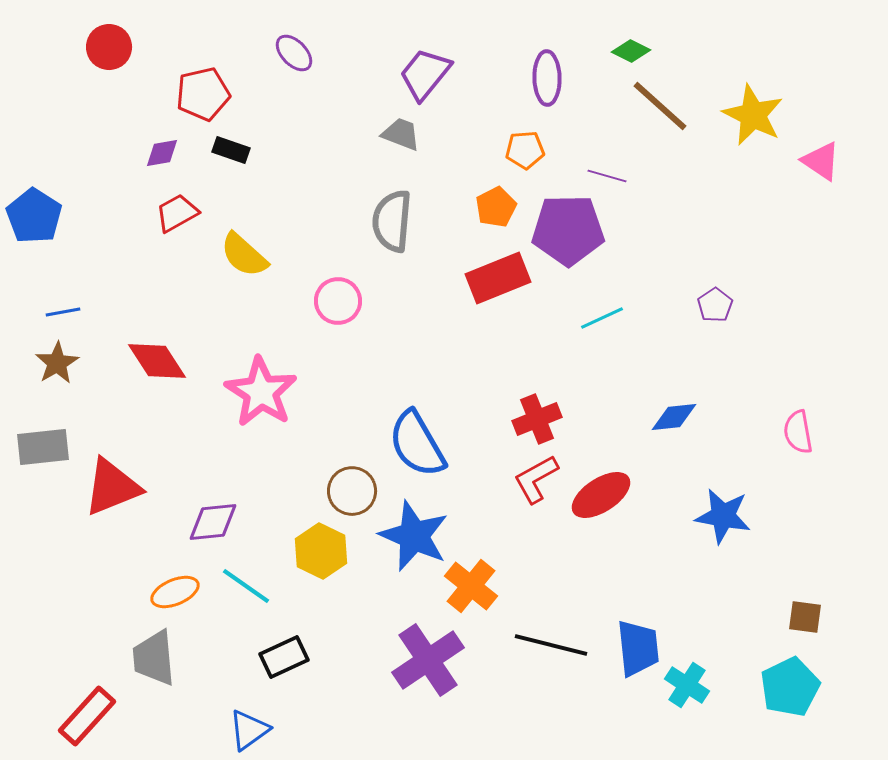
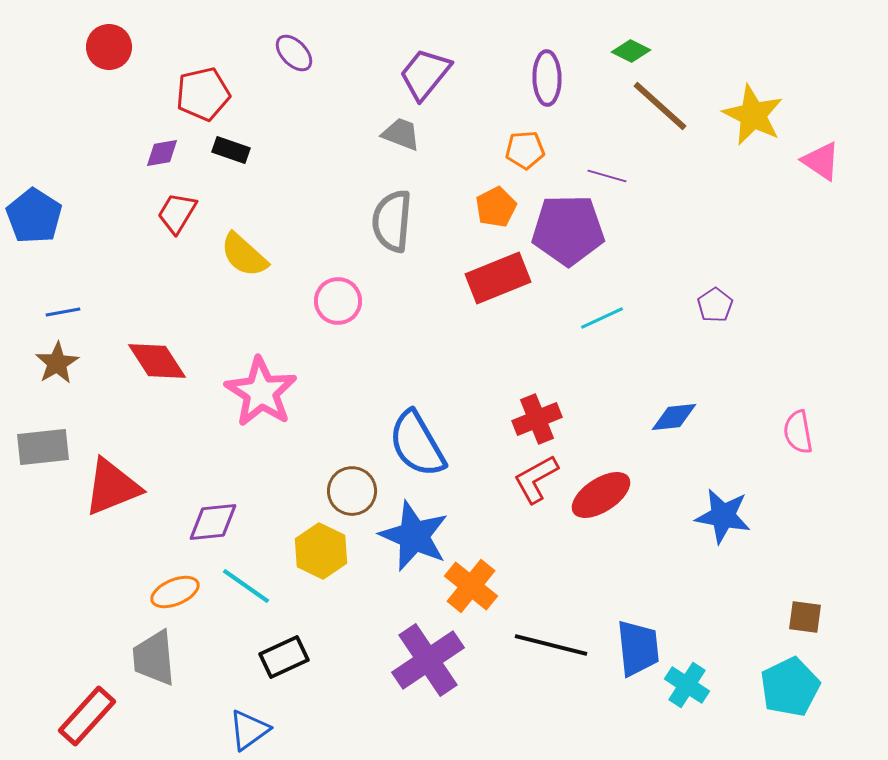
red trapezoid at (177, 213): rotated 30 degrees counterclockwise
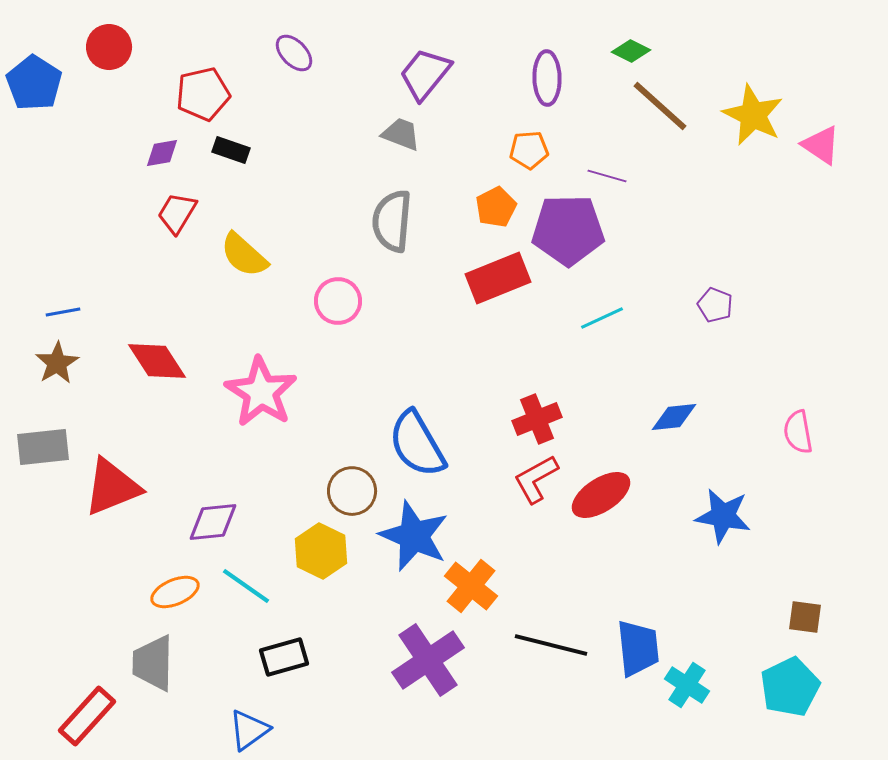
orange pentagon at (525, 150): moved 4 px right
pink triangle at (821, 161): moved 16 px up
blue pentagon at (34, 216): moved 133 px up
purple pentagon at (715, 305): rotated 16 degrees counterclockwise
black rectangle at (284, 657): rotated 9 degrees clockwise
gray trapezoid at (154, 658): moved 1 px left, 5 px down; rotated 6 degrees clockwise
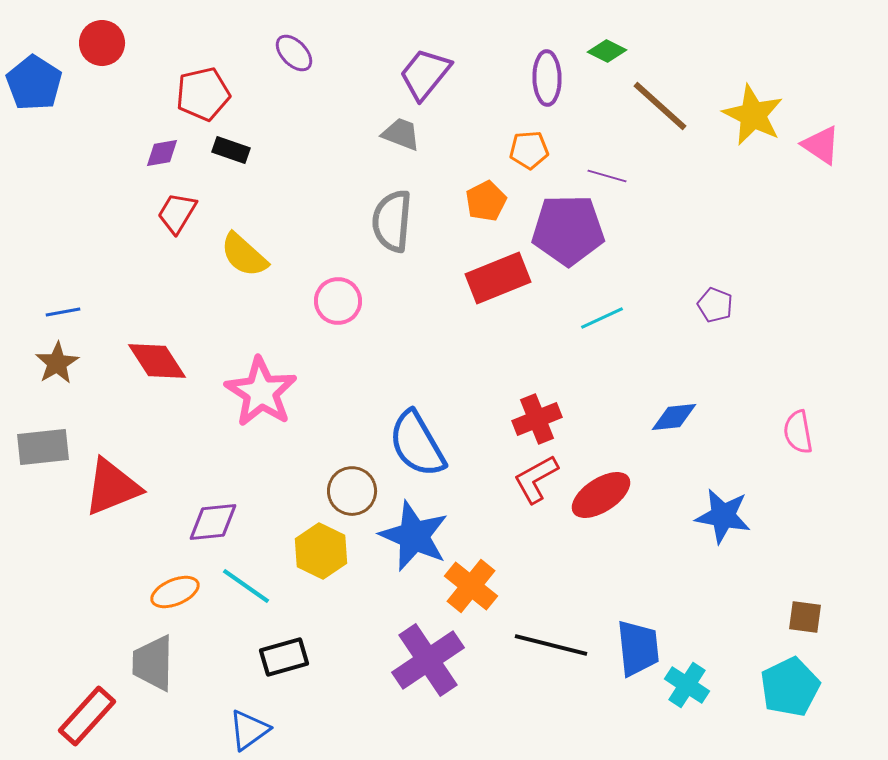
red circle at (109, 47): moved 7 px left, 4 px up
green diamond at (631, 51): moved 24 px left
orange pentagon at (496, 207): moved 10 px left, 6 px up
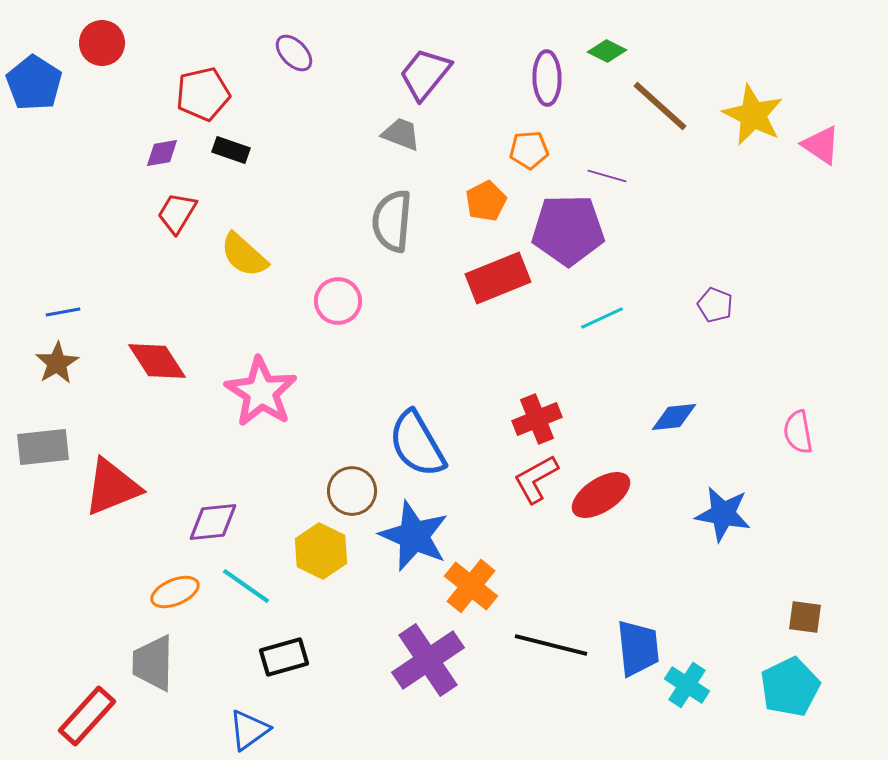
blue star at (723, 516): moved 2 px up
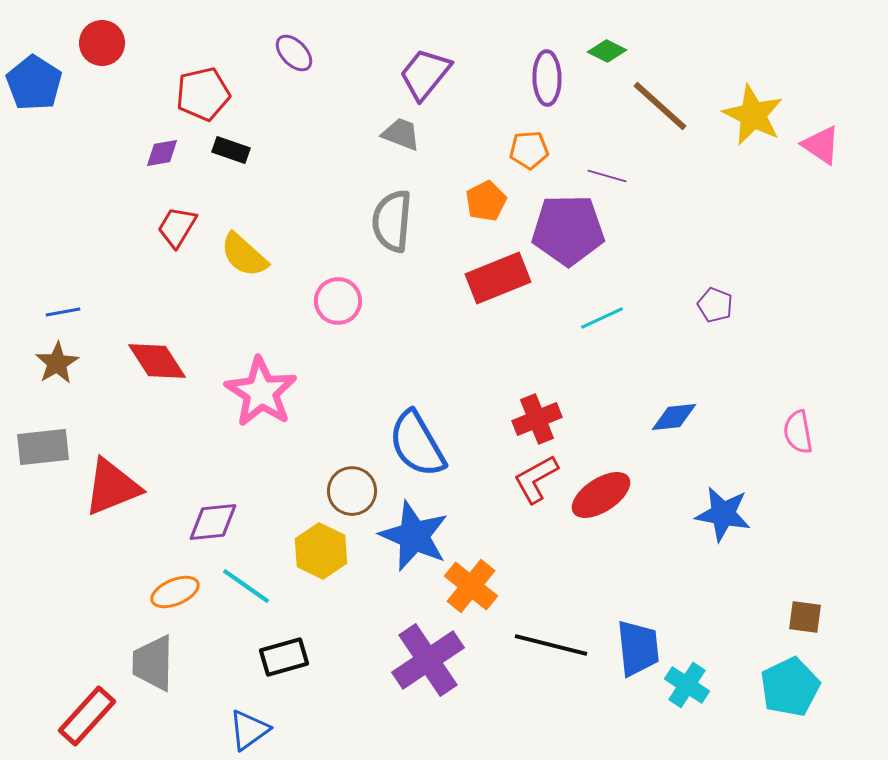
red trapezoid at (177, 213): moved 14 px down
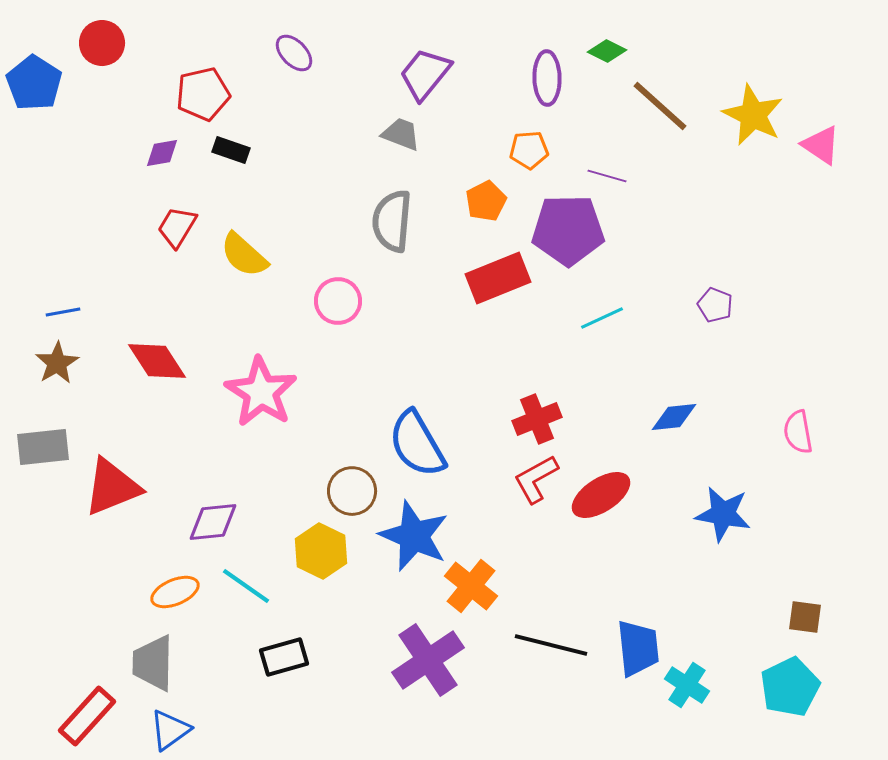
blue triangle at (249, 730): moved 79 px left
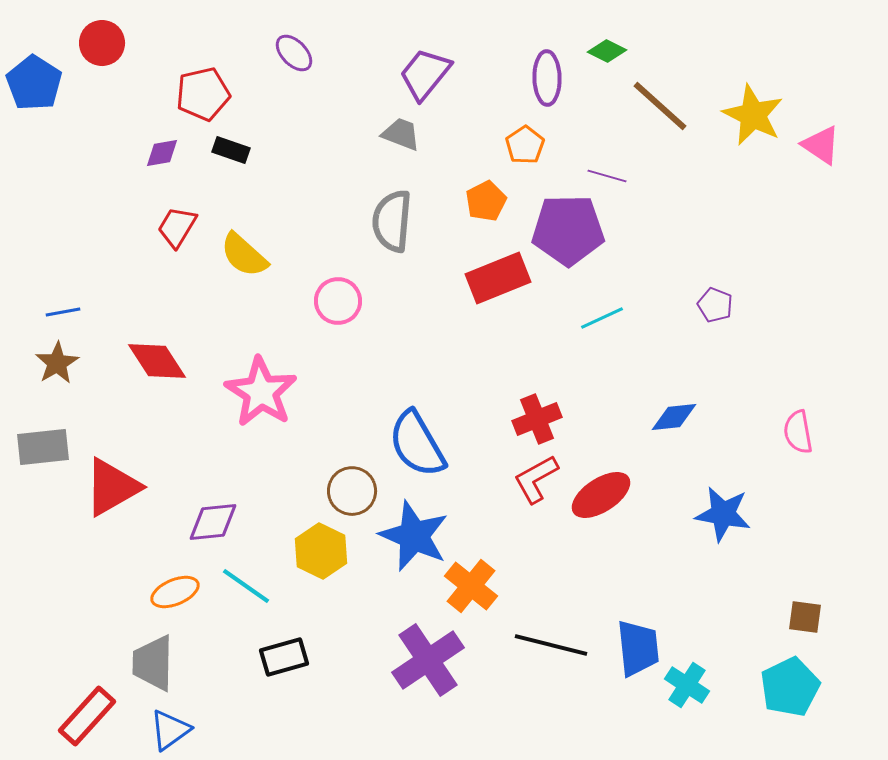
orange pentagon at (529, 150): moved 4 px left, 5 px up; rotated 30 degrees counterclockwise
red triangle at (112, 487): rotated 8 degrees counterclockwise
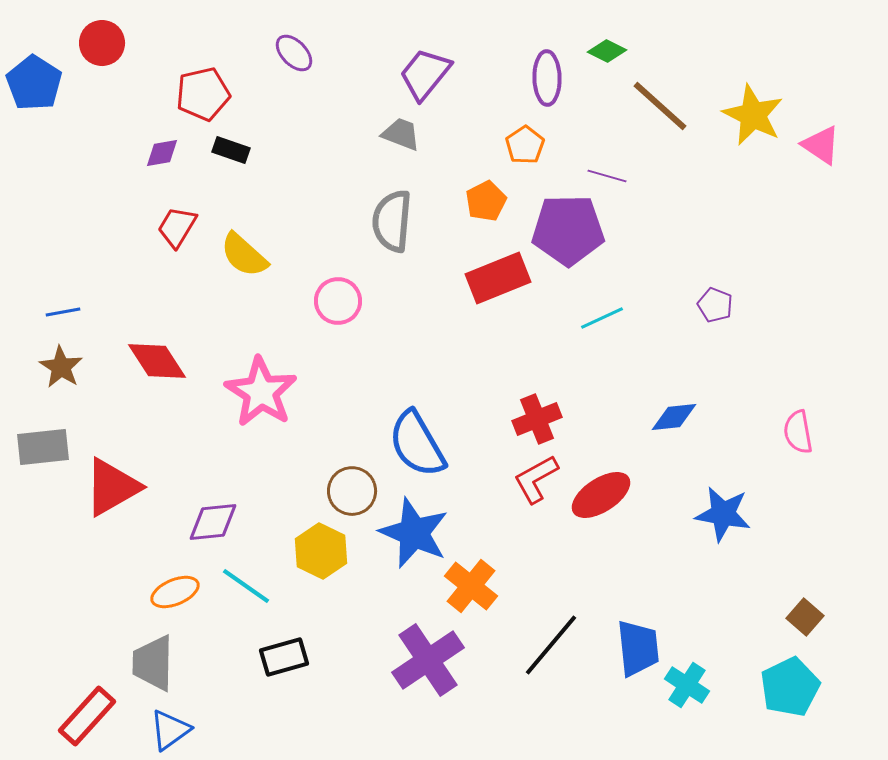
brown star at (57, 363): moved 4 px right, 4 px down; rotated 9 degrees counterclockwise
blue star at (414, 536): moved 3 px up
brown square at (805, 617): rotated 33 degrees clockwise
black line at (551, 645): rotated 64 degrees counterclockwise
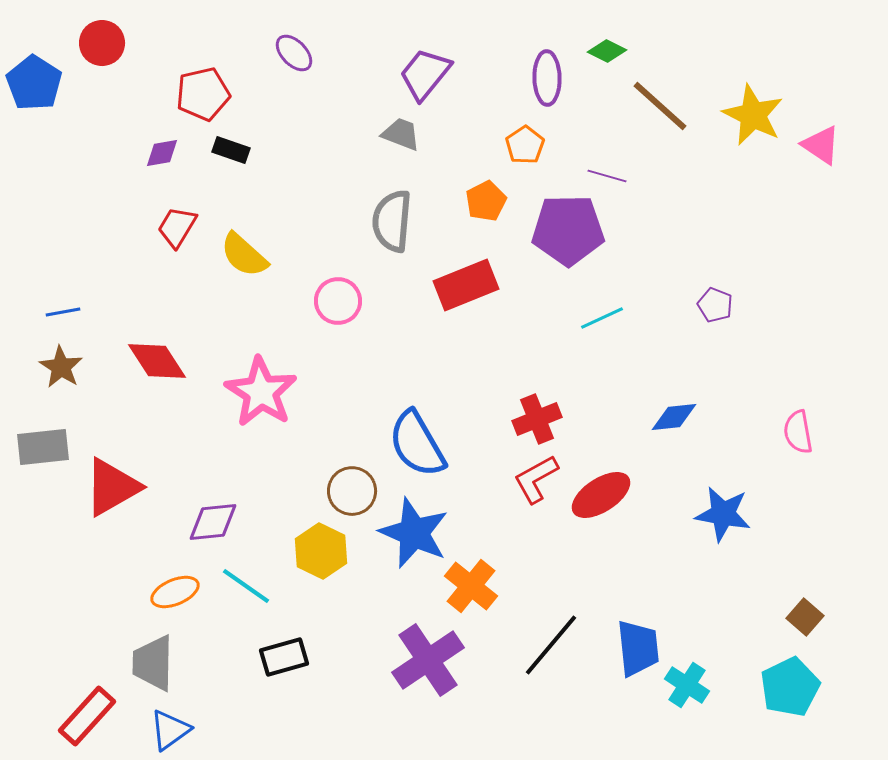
red rectangle at (498, 278): moved 32 px left, 7 px down
